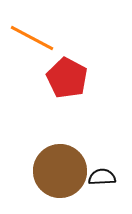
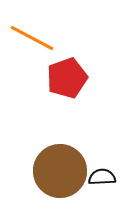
red pentagon: rotated 24 degrees clockwise
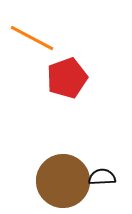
brown circle: moved 3 px right, 10 px down
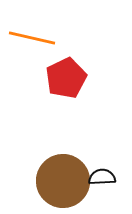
orange line: rotated 15 degrees counterclockwise
red pentagon: moved 1 px left; rotated 6 degrees counterclockwise
